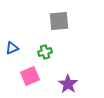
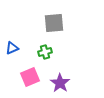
gray square: moved 5 px left, 2 px down
pink square: moved 1 px down
purple star: moved 8 px left, 1 px up
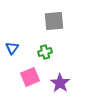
gray square: moved 2 px up
blue triangle: rotated 32 degrees counterclockwise
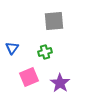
pink square: moved 1 px left
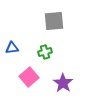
blue triangle: rotated 48 degrees clockwise
pink square: rotated 18 degrees counterclockwise
purple star: moved 3 px right
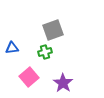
gray square: moved 1 px left, 9 px down; rotated 15 degrees counterclockwise
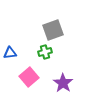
blue triangle: moved 2 px left, 5 px down
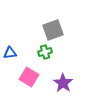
pink square: rotated 18 degrees counterclockwise
